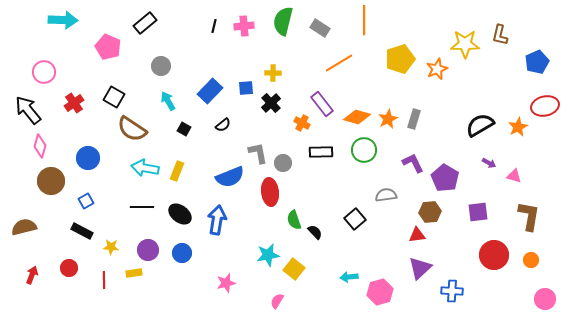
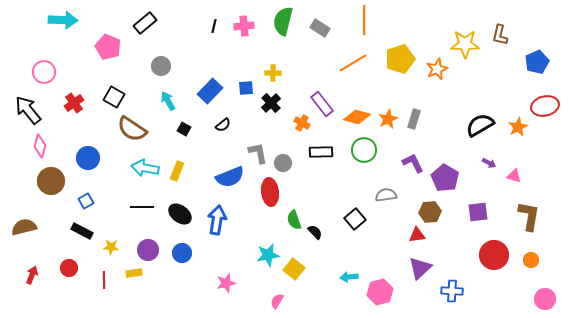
orange line at (339, 63): moved 14 px right
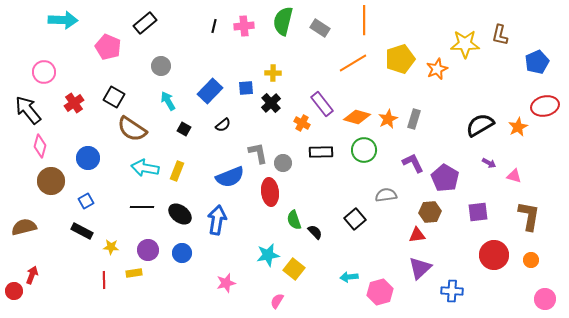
red circle at (69, 268): moved 55 px left, 23 px down
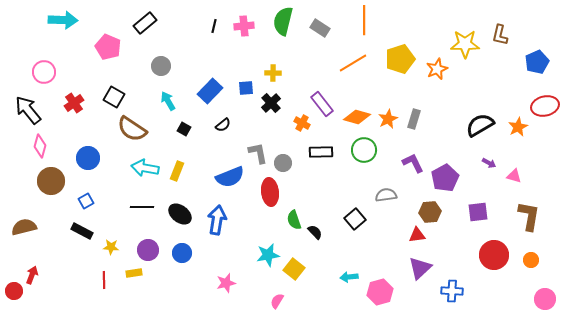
purple pentagon at (445, 178): rotated 12 degrees clockwise
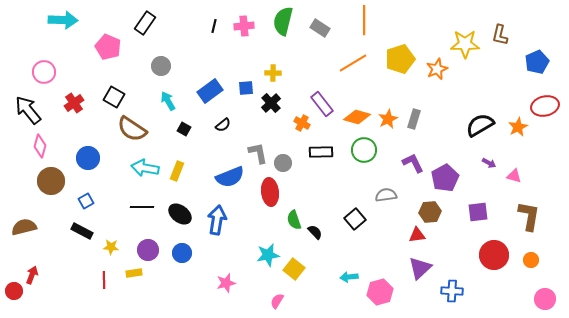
black rectangle at (145, 23): rotated 15 degrees counterclockwise
blue rectangle at (210, 91): rotated 10 degrees clockwise
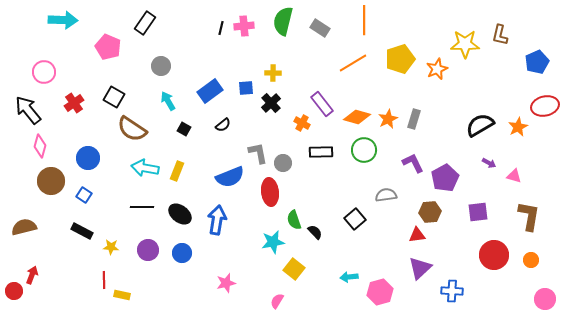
black line at (214, 26): moved 7 px right, 2 px down
blue square at (86, 201): moved 2 px left, 6 px up; rotated 28 degrees counterclockwise
cyan star at (268, 255): moved 5 px right, 13 px up
yellow rectangle at (134, 273): moved 12 px left, 22 px down; rotated 21 degrees clockwise
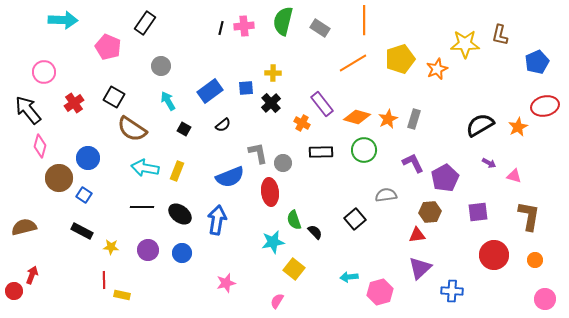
brown circle at (51, 181): moved 8 px right, 3 px up
orange circle at (531, 260): moved 4 px right
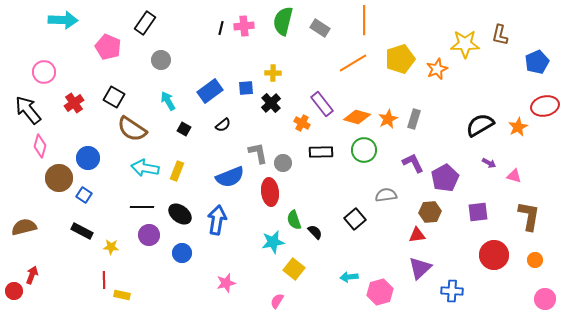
gray circle at (161, 66): moved 6 px up
purple circle at (148, 250): moved 1 px right, 15 px up
